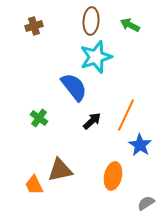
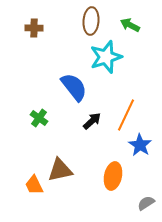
brown cross: moved 2 px down; rotated 18 degrees clockwise
cyan star: moved 10 px right
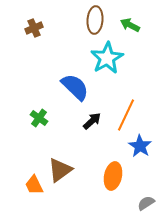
brown ellipse: moved 4 px right, 1 px up
brown cross: rotated 24 degrees counterclockwise
cyan star: moved 1 px right, 1 px down; rotated 12 degrees counterclockwise
blue semicircle: moved 1 px right; rotated 8 degrees counterclockwise
blue star: moved 1 px down
brown triangle: rotated 24 degrees counterclockwise
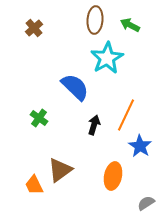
brown cross: rotated 18 degrees counterclockwise
black arrow: moved 2 px right, 4 px down; rotated 30 degrees counterclockwise
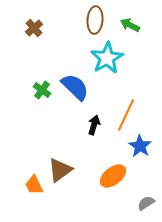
green cross: moved 3 px right, 28 px up
orange ellipse: rotated 40 degrees clockwise
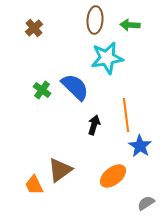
green arrow: rotated 24 degrees counterclockwise
cyan star: rotated 20 degrees clockwise
orange line: rotated 32 degrees counterclockwise
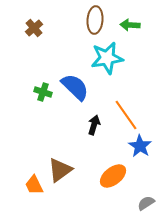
green cross: moved 1 px right, 2 px down; rotated 18 degrees counterclockwise
orange line: rotated 28 degrees counterclockwise
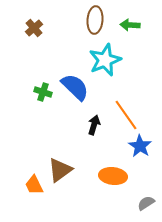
cyan star: moved 2 px left, 2 px down; rotated 12 degrees counterclockwise
orange ellipse: rotated 44 degrees clockwise
